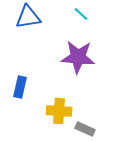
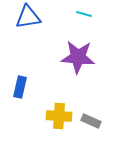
cyan line: moved 3 px right; rotated 28 degrees counterclockwise
yellow cross: moved 5 px down
gray rectangle: moved 6 px right, 8 px up
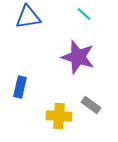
cyan line: rotated 28 degrees clockwise
purple star: rotated 12 degrees clockwise
gray rectangle: moved 16 px up; rotated 12 degrees clockwise
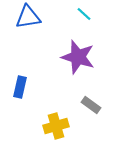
yellow cross: moved 3 px left, 10 px down; rotated 20 degrees counterclockwise
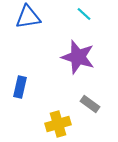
gray rectangle: moved 1 px left, 1 px up
yellow cross: moved 2 px right, 2 px up
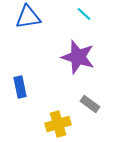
blue rectangle: rotated 25 degrees counterclockwise
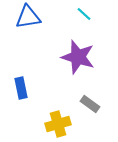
blue rectangle: moved 1 px right, 1 px down
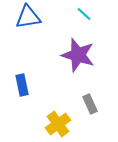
purple star: moved 2 px up
blue rectangle: moved 1 px right, 3 px up
gray rectangle: rotated 30 degrees clockwise
yellow cross: rotated 20 degrees counterclockwise
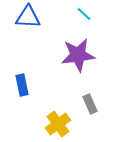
blue triangle: rotated 12 degrees clockwise
purple star: rotated 24 degrees counterclockwise
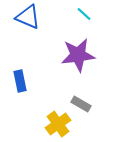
blue triangle: rotated 20 degrees clockwise
blue rectangle: moved 2 px left, 4 px up
gray rectangle: moved 9 px left; rotated 36 degrees counterclockwise
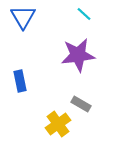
blue triangle: moved 5 px left; rotated 36 degrees clockwise
